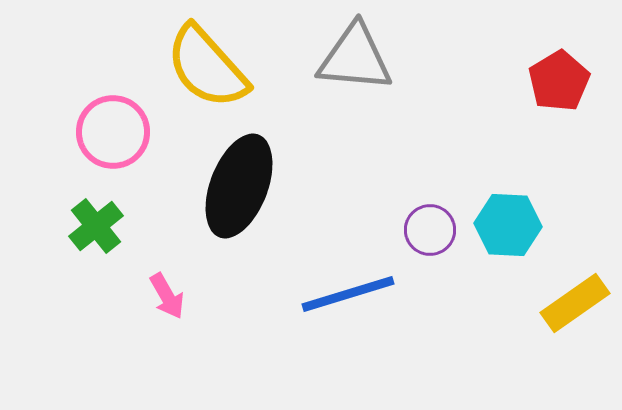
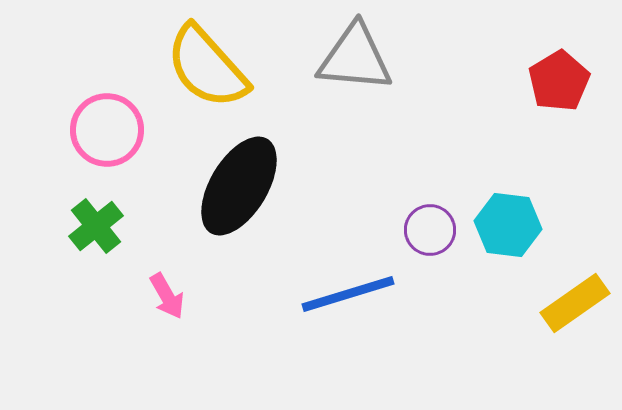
pink circle: moved 6 px left, 2 px up
black ellipse: rotated 10 degrees clockwise
cyan hexagon: rotated 4 degrees clockwise
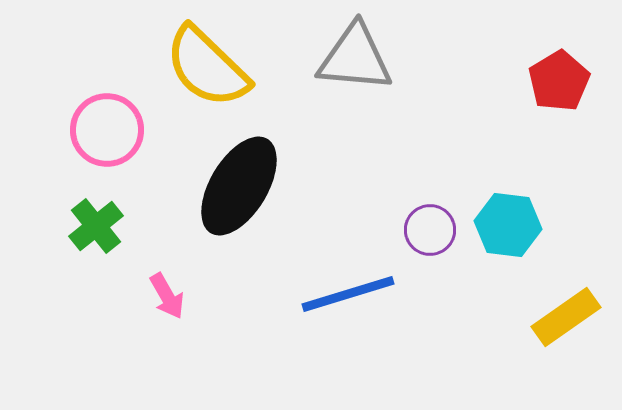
yellow semicircle: rotated 4 degrees counterclockwise
yellow rectangle: moved 9 px left, 14 px down
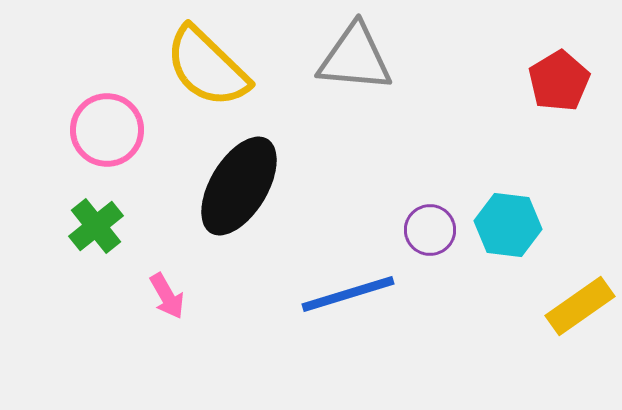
yellow rectangle: moved 14 px right, 11 px up
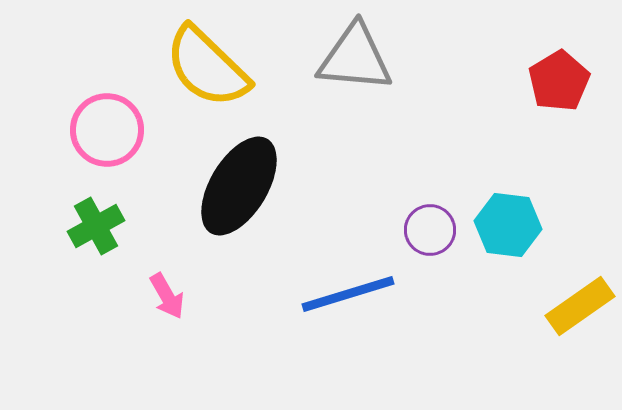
green cross: rotated 10 degrees clockwise
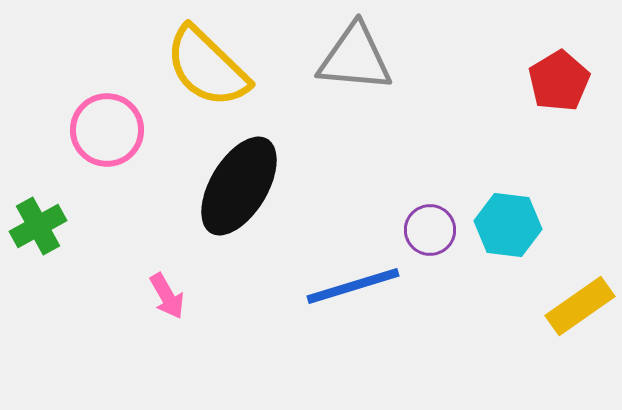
green cross: moved 58 px left
blue line: moved 5 px right, 8 px up
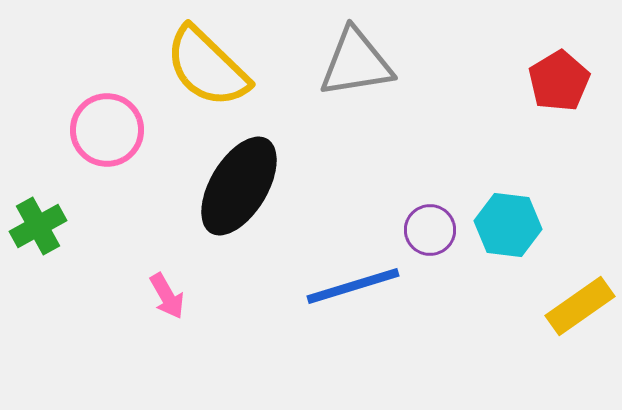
gray triangle: moved 1 px right, 5 px down; rotated 14 degrees counterclockwise
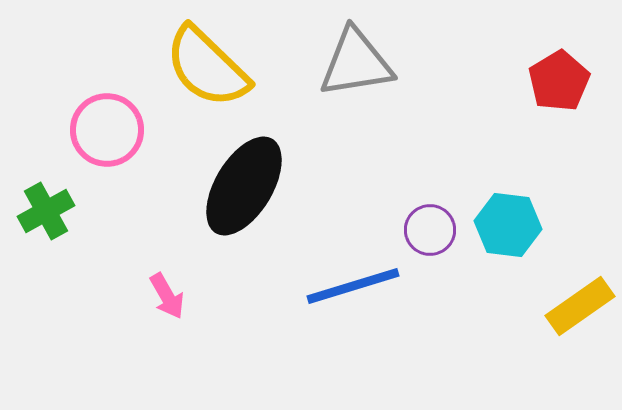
black ellipse: moved 5 px right
green cross: moved 8 px right, 15 px up
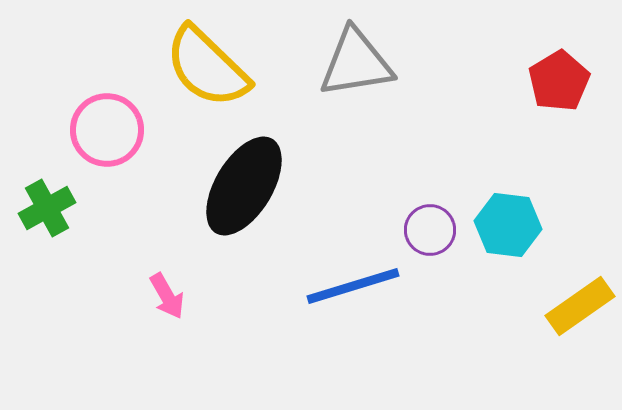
green cross: moved 1 px right, 3 px up
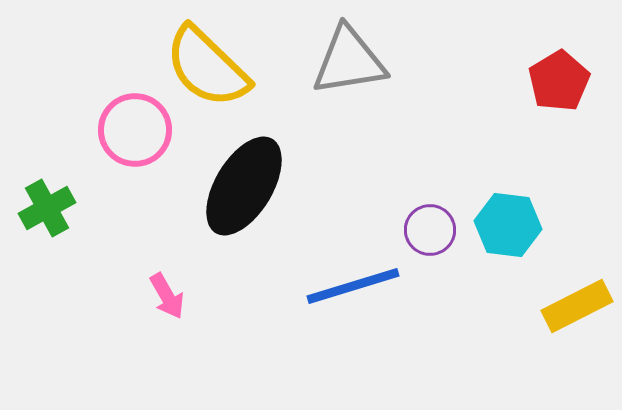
gray triangle: moved 7 px left, 2 px up
pink circle: moved 28 px right
yellow rectangle: moved 3 px left; rotated 8 degrees clockwise
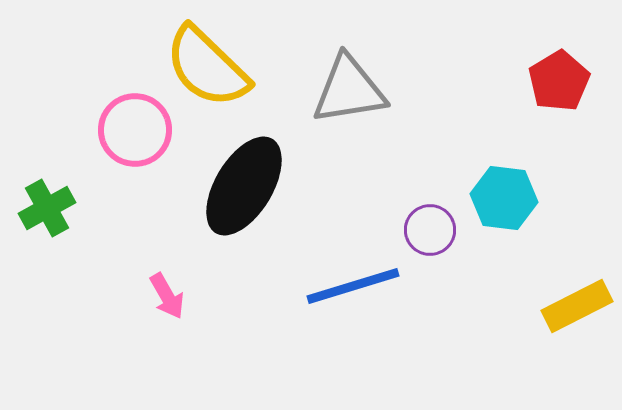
gray triangle: moved 29 px down
cyan hexagon: moved 4 px left, 27 px up
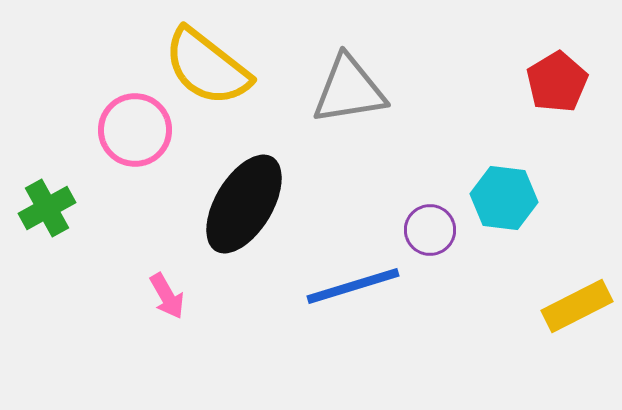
yellow semicircle: rotated 6 degrees counterclockwise
red pentagon: moved 2 px left, 1 px down
black ellipse: moved 18 px down
